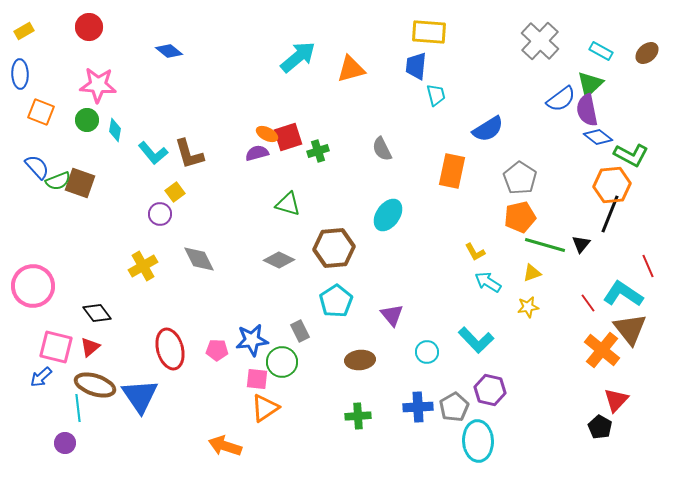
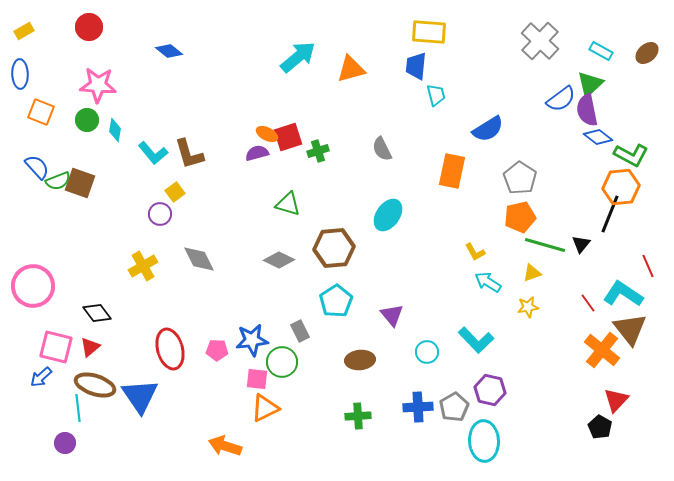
orange hexagon at (612, 185): moved 9 px right, 2 px down
orange triangle at (265, 408): rotated 8 degrees clockwise
cyan ellipse at (478, 441): moved 6 px right
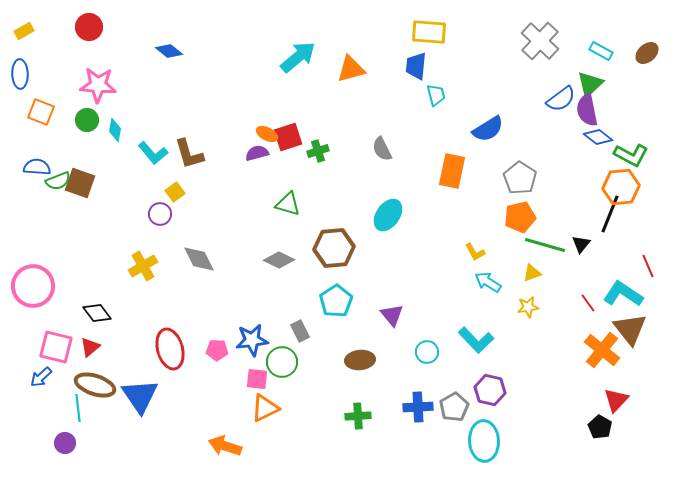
blue semicircle at (37, 167): rotated 44 degrees counterclockwise
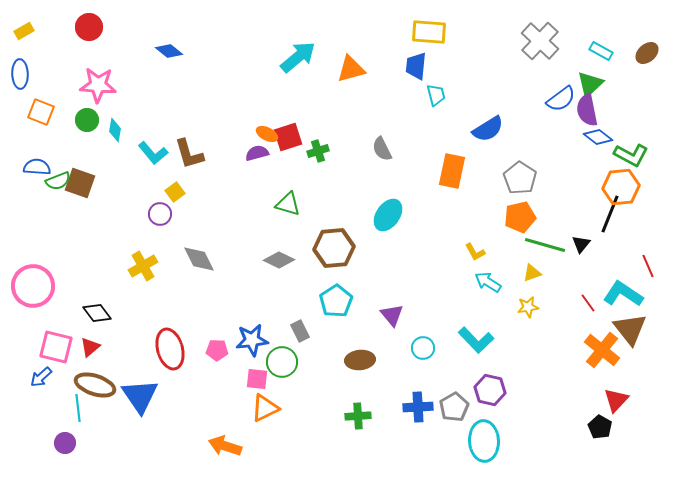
cyan circle at (427, 352): moved 4 px left, 4 px up
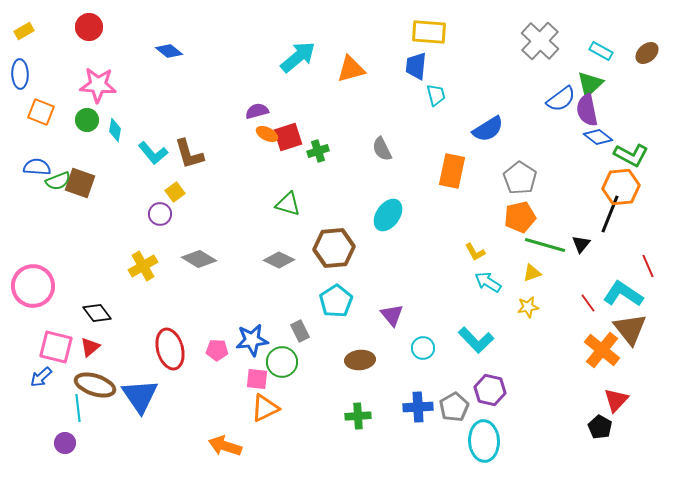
purple semicircle at (257, 153): moved 42 px up
gray diamond at (199, 259): rotated 32 degrees counterclockwise
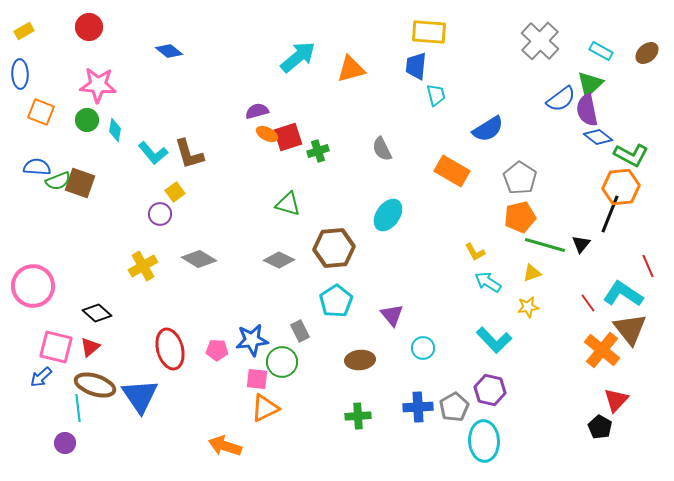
orange rectangle at (452, 171): rotated 72 degrees counterclockwise
black diamond at (97, 313): rotated 12 degrees counterclockwise
cyan L-shape at (476, 340): moved 18 px right
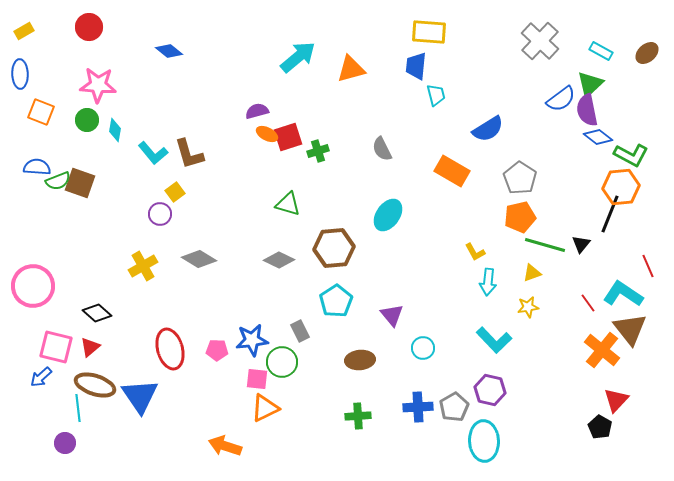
cyan arrow at (488, 282): rotated 116 degrees counterclockwise
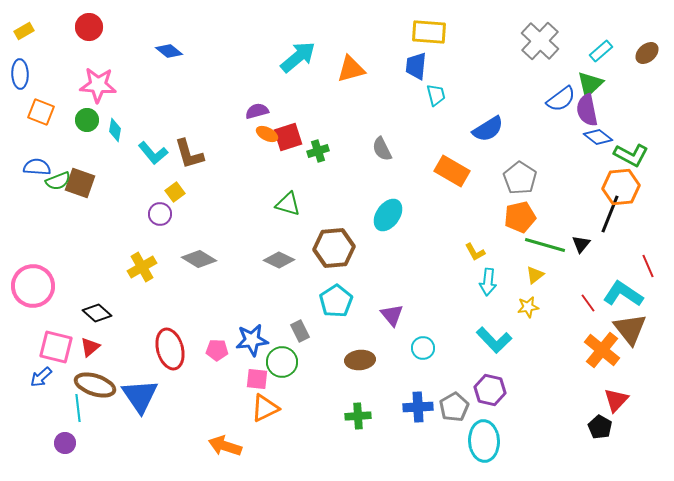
cyan rectangle at (601, 51): rotated 70 degrees counterclockwise
yellow cross at (143, 266): moved 1 px left, 1 px down
yellow triangle at (532, 273): moved 3 px right, 2 px down; rotated 18 degrees counterclockwise
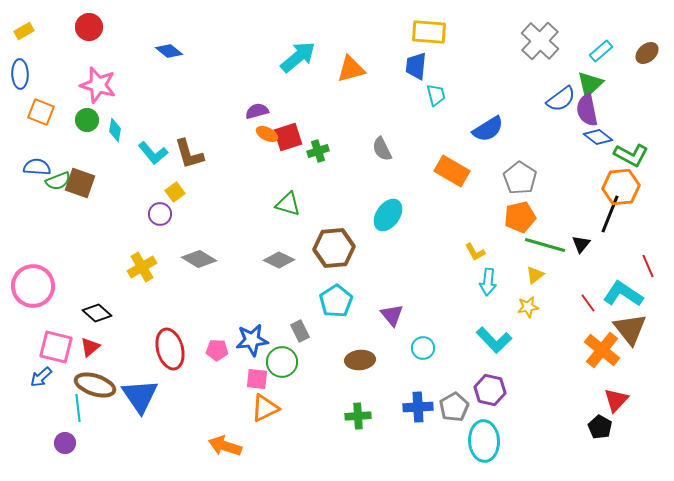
pink star at (98, 85): rotated 12 degrees clockwise
